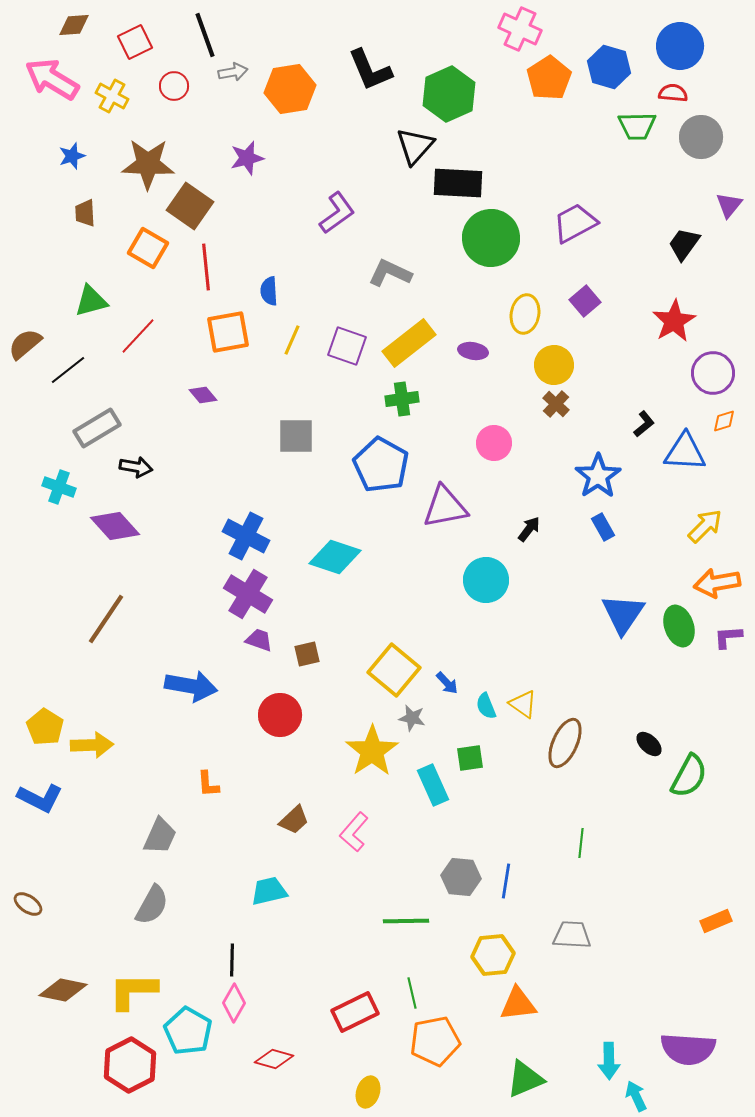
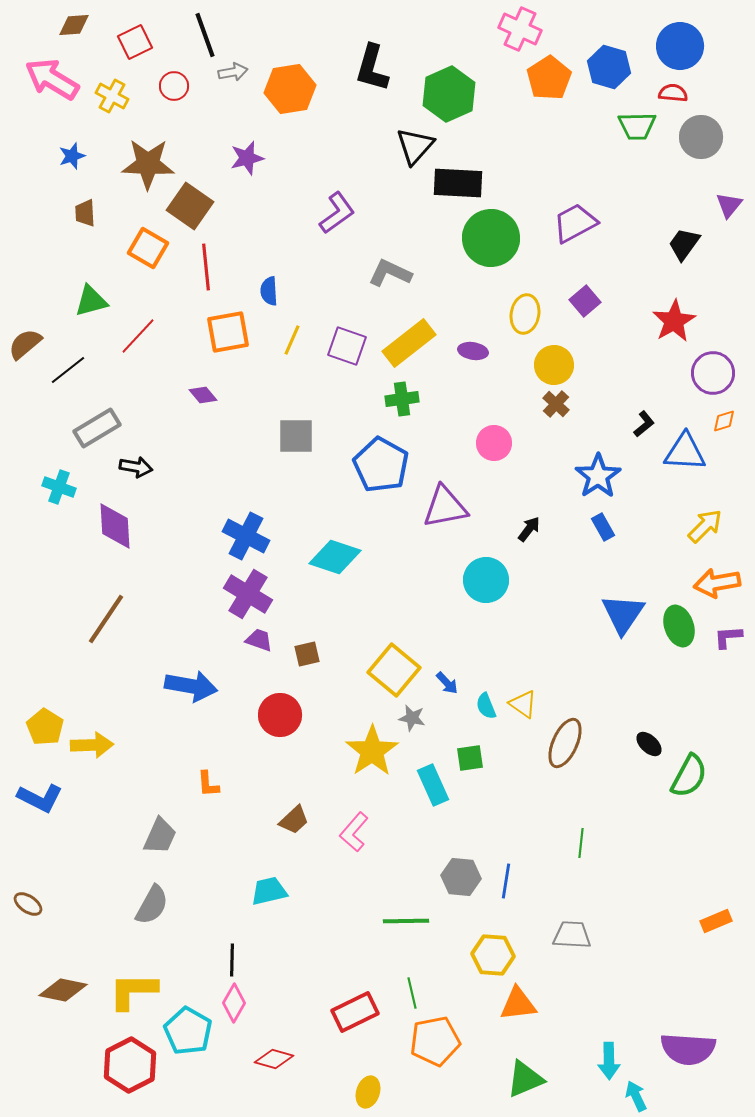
black L-shape at (370, 70): moved 2 px right, 2 px up; rotated 39 degrees clockwise
purple diamond at (115, 526): rotated 39 degrees clockwise
yellow hexagon at (493, 955): rotated 9 degrees clockwise
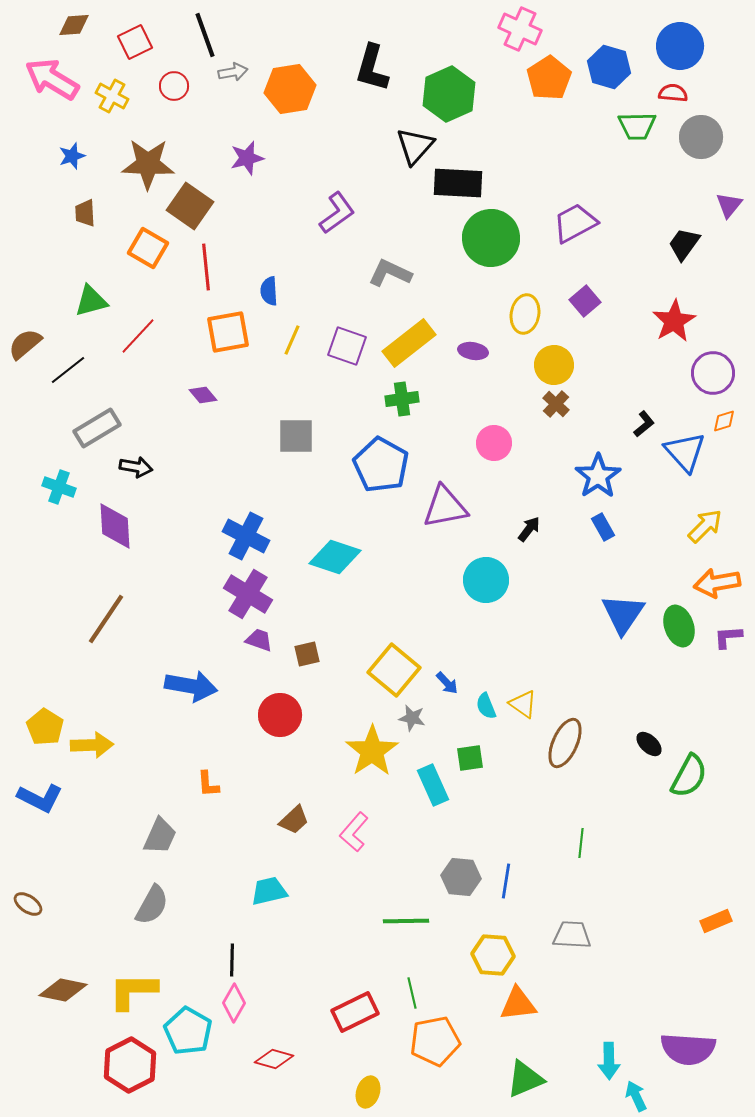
blue triangle at (685, 452): rotated 45 degrees clockwise
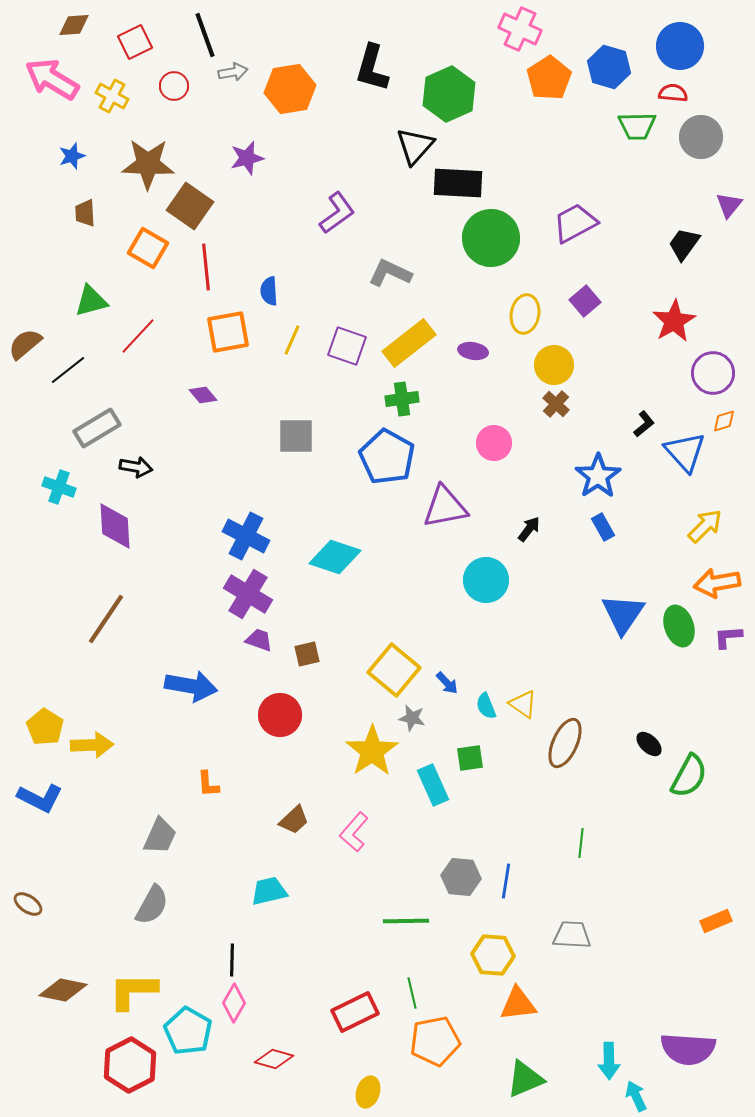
blue pentagon at (381, 465): moved 6 px right, 8 px up
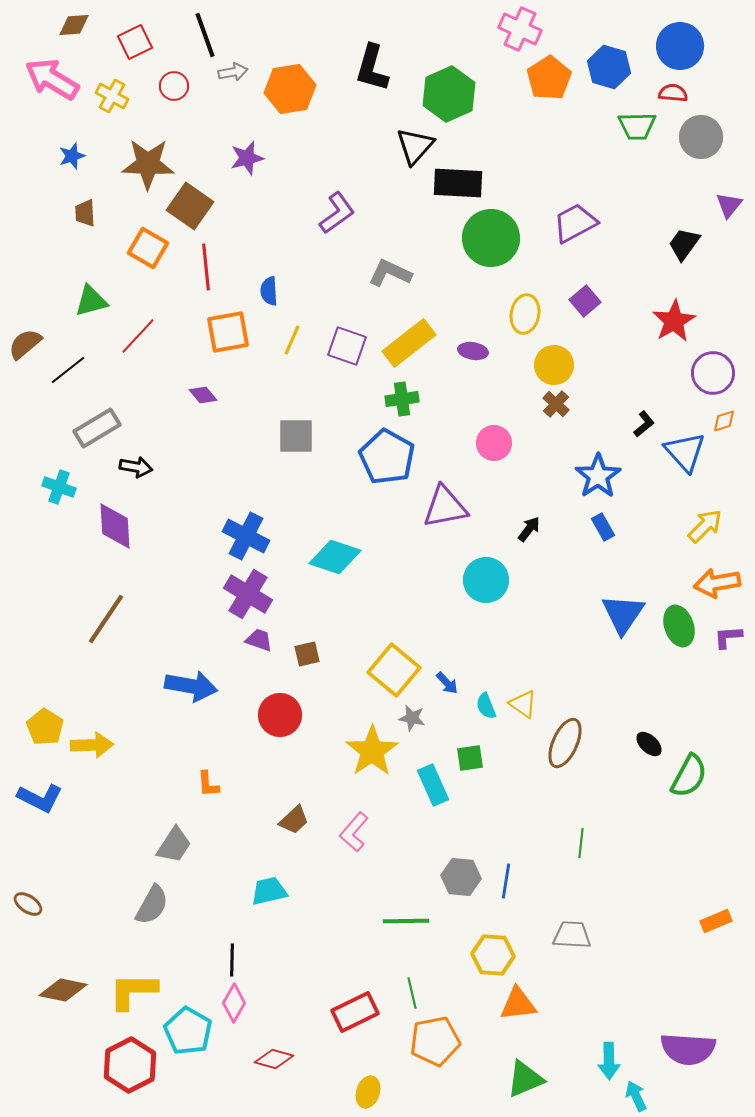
gray trapezoid at (160, 836): moved 14 px right, 9 px down; rotated 9 degrees clockwise
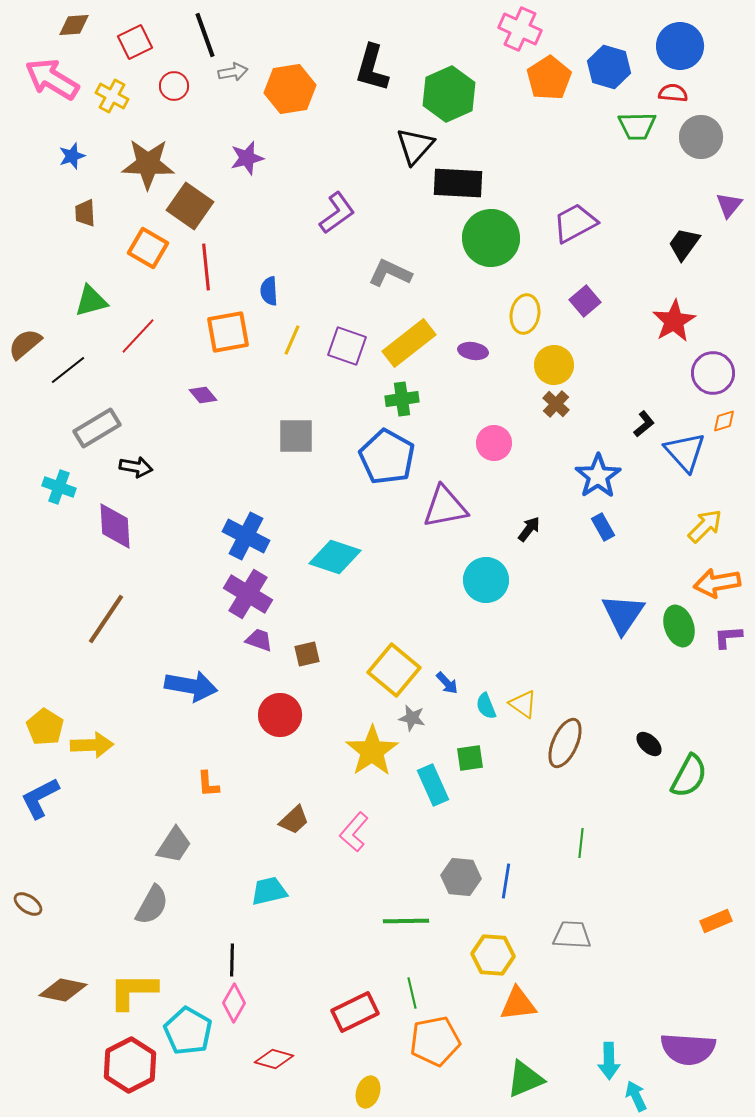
blue L-shape at (40, 798): rotated 126 degrees clockwise
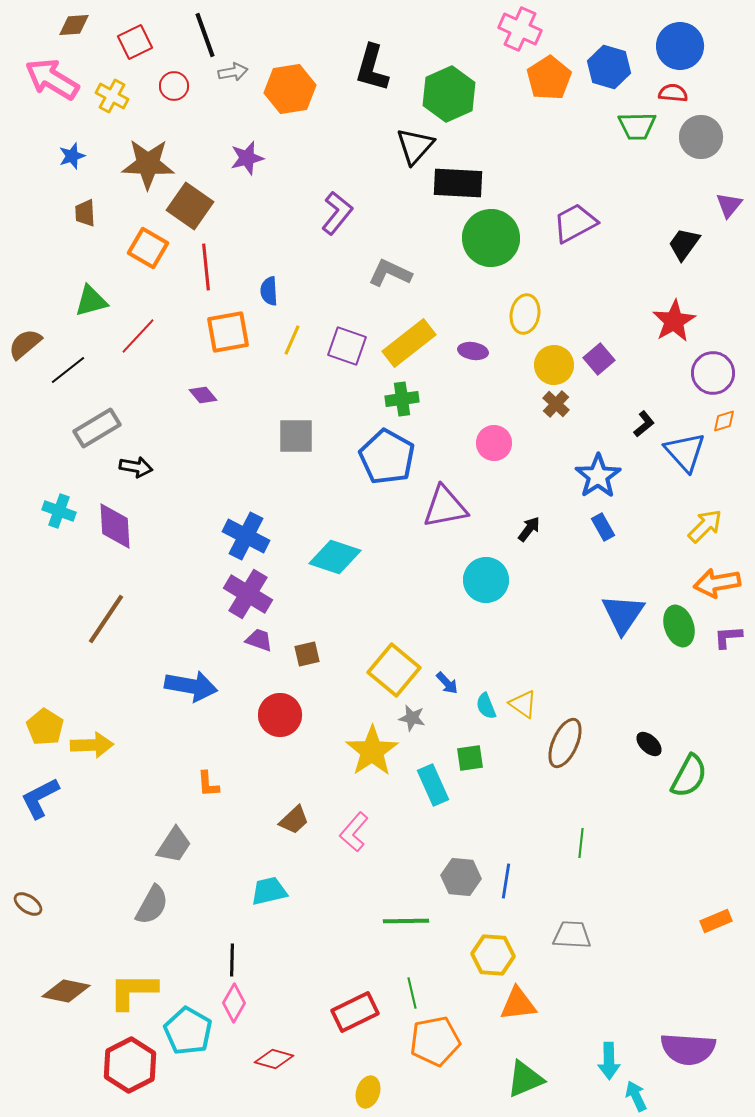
purple L-shape at (337, 213): rotated 15 degrees counterclockwise
purple square at (585, 301): moved 14 px right, 58 px down
cyan cross at (59, 487): moved 24 px down
brown diamond at (63, 990): moved 3 px right, 1 px down
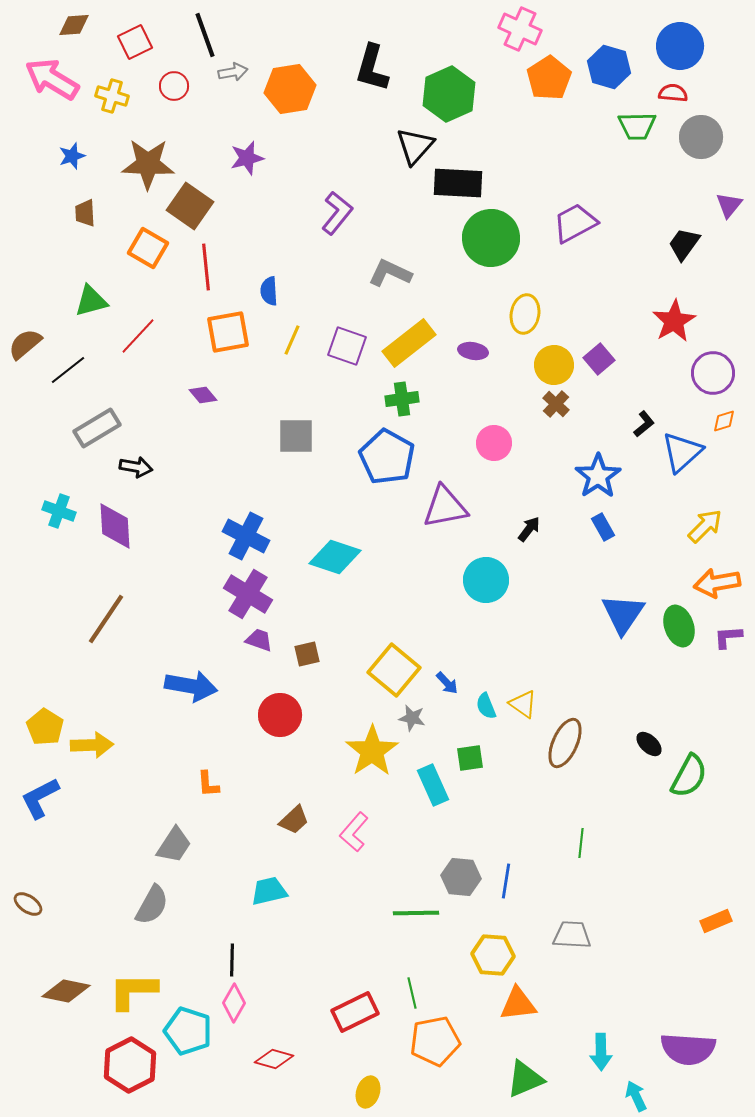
yellow cross at (112, 96): rotated 12 degrees counterclockwise
blue triangle at (685, 452): moved 3 px left; rotated 30 degrees clockwise
green line at (406, 921): moved 10 px right, 8 px up
cyan pentagon at (188, 1031): rotated 12 degrees counterclockwise
cyan arrow at (609, 1061): moved 8 px left, 9 px up
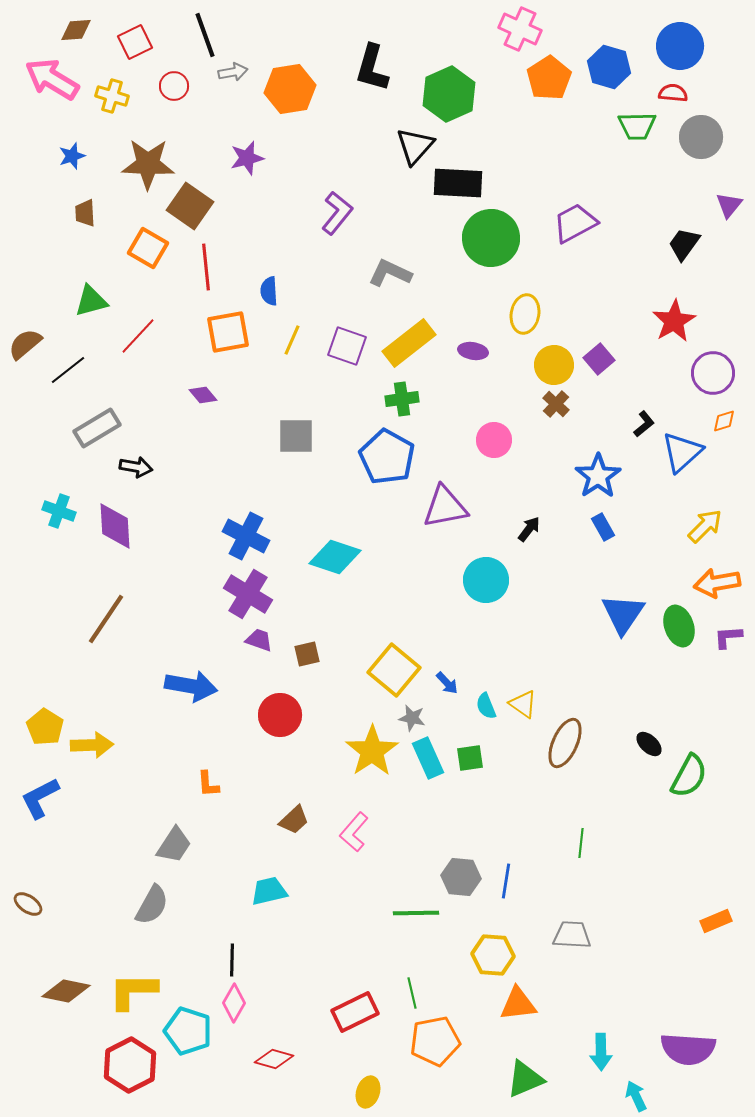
brown diamond at (74, 25): moved 2 px right, 5 px down
pink circle at (494, 443): moved 3 px up
cyan rectangle at (433, 785): moved 5 px left, 27 px up
